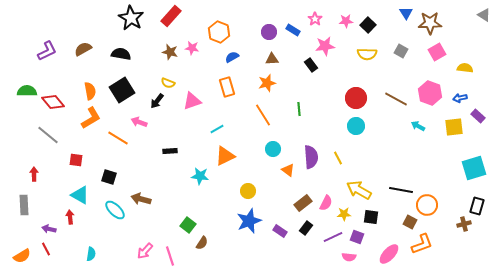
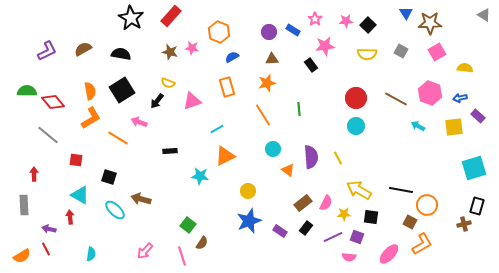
orange L-shape at (422, 244): rotated 10 degrees counterclockwise
pink line at (170, 256): moved 12 px right
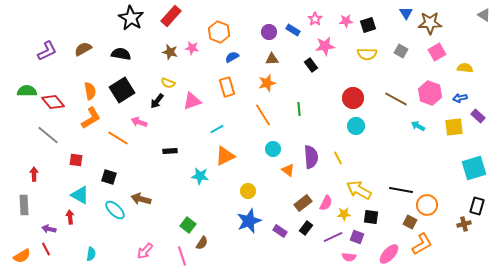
black square at (368, 25): rotated 28 degrees clockwise
red circle at (356, 98): moved 3 px left
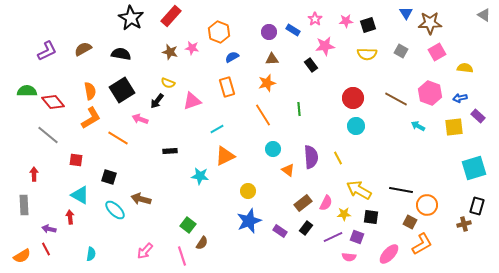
pink arrow at (139, 122): moved 1 px right, 3 px up
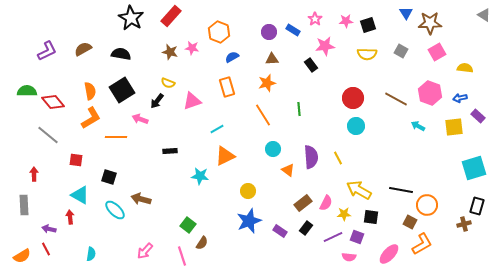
orange line at (118, 138): moved 2 px left, 1 px up; rotated 30 degrees counterclockwise
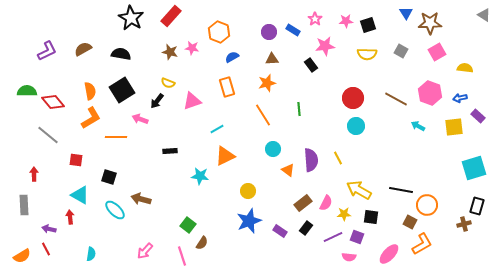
purple semicircle at (311, 157): moved 3 px down
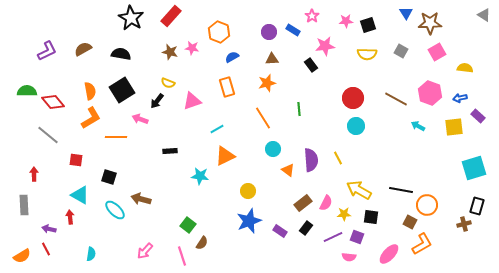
pink star at (315, 19): moved 3 px left, 3 px up
orange line at (263, 115): moved 3 px down
